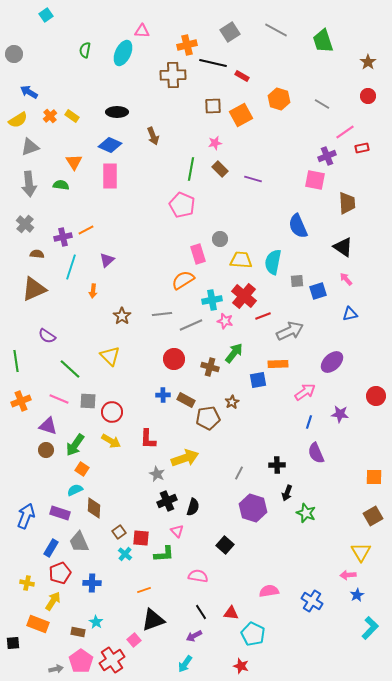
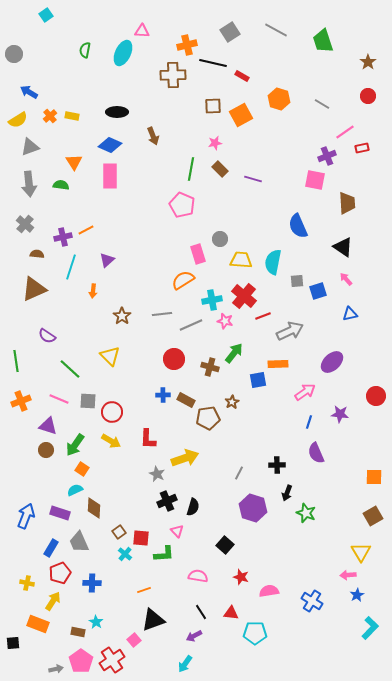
yellow rectangle at (72, 116): rotated 24 degrees counterclockwise
cyan pentagon at (253, 634): moved 2 px right, 1 px up; rotated 25 degrees counterclockwise
red star at (241, 666): moved 89 px up
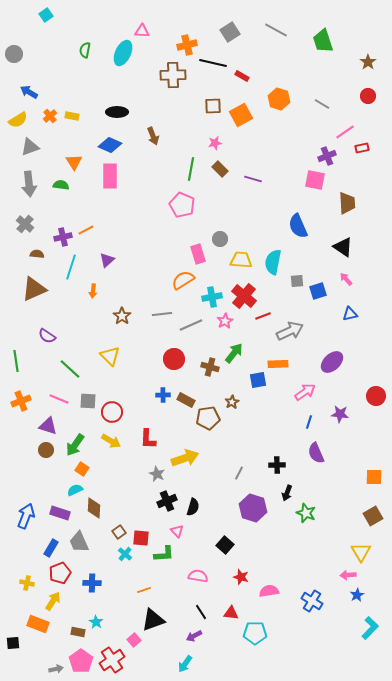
cyan cross at (212, 300): moved 3 px up
pink star at (225, 321): rotated 28 degrees clockwise
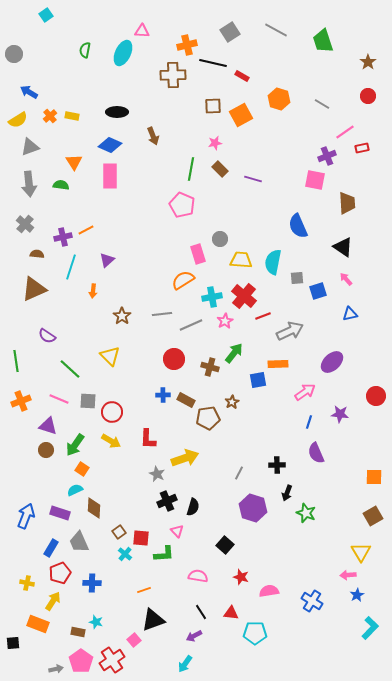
gray square at (297, 281): moved 3 px up
cyan star at (96, 622): rotated 16 degrees counterclockwise
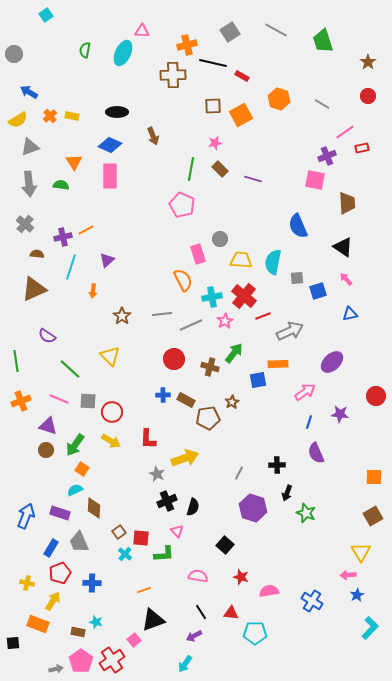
orange semicircle at (183, 280): rotated 95 degrees clockwise
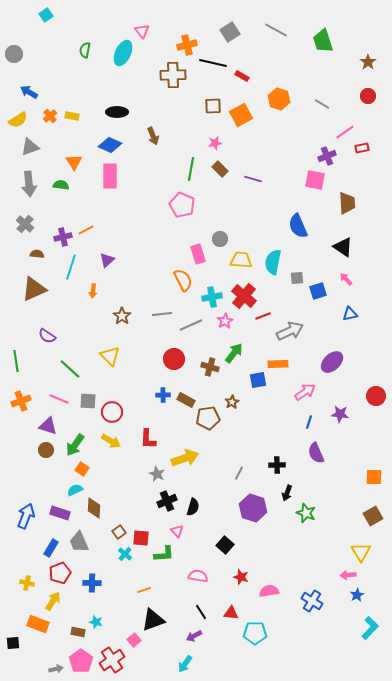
pink triangle at (142, 31): rotated 49 degrees clockwise
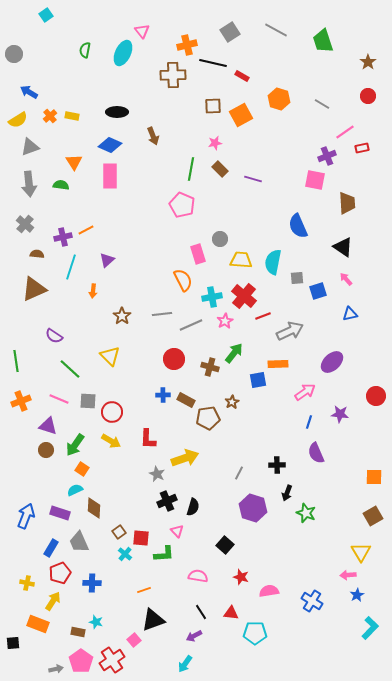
purple semicircle at (47, 336): moved 7 px right
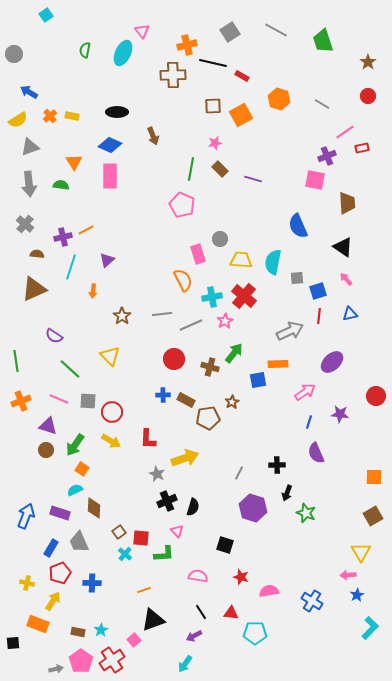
red line at (263, 316): moved 56 px right; rotated 63 degrees counterclockwise
black square at (225, 545): rotated 24 degrees counterclockwise
cyan star at (96, 622): moved 5 px right, 8 px down; rotated 24 degrees clockwise
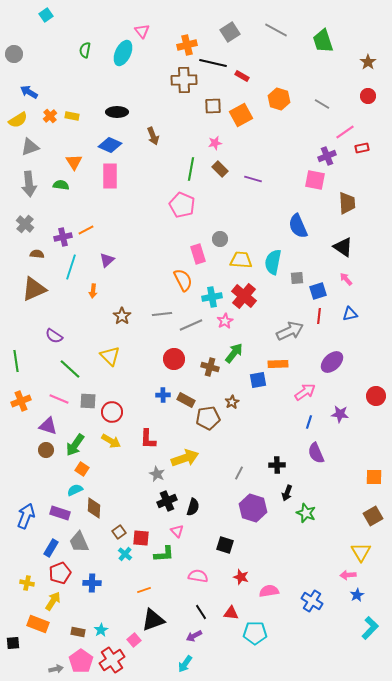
brown cross at (173, 75): moved 11 px right, 5 px down
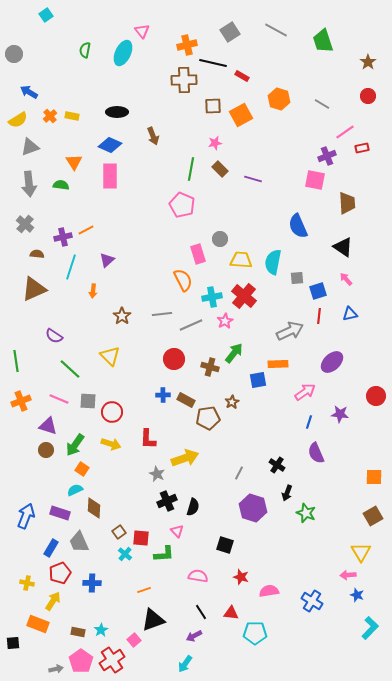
yellow arrow at (111, 441): moved 3 px down; rotated 12 degrees counterclockwise
black cross at (277, 465): rotated 35 degrees clockwise
blue star at (357, 595): rotated 24 degrees counterclockwise
